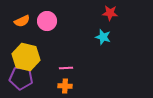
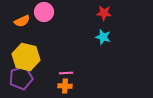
red star: moved 6 px left
pink circle: moved 3 px left, 9 px up
pink line: moved 5 px down
purple pentagon: rotated 20 degrees counterclockwise
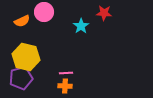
cyan star: moved 22 px left, 11 px up; rotated 21 degrees clockwise
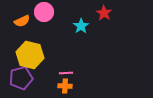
red star: rotated 28 degrees clockwise
yellow hexagon: moved 4 px right, 2 px up
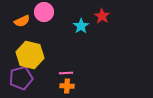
red star: moved 2 px left, 3 px down
orange cross: moved 2 px right
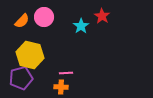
pink circle: moved 5 px down
orange semicircle: rotated 21 degrees counterclockwise
orange cross: moved 6 px left, 1 px down
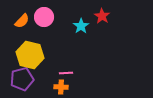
purple pentagon: moved 1 px right, 1 px down
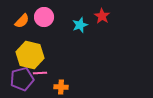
cyan star: moved 1 px left, 1 px up; rotated 14 degrees clockwise
pink line: moved 26 px left
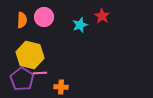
orange semicircle: moved 1 px up; rotated 42 degrees counterclockwise
purple pentagon: rotated 25 degrees counterclockwise
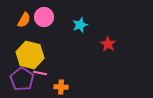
red star: moved 6 px right, 28 px down
orange semicircle: moved 2 px right; rotated 28 degrees clockwise
pink line: rotated 16 degrees clockwise
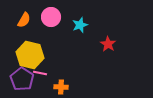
pink circle: moved 7 px right
